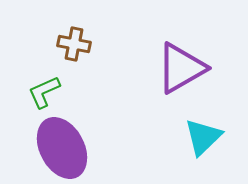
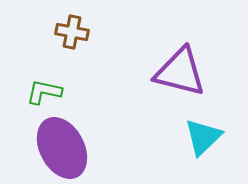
brown cross: moved 2 px left, 12 px up
purple triangle: moved 1 px left, 4 px down; rotated 44 degrees clockwise
green L-shape: rotated 36 degrees clockwise
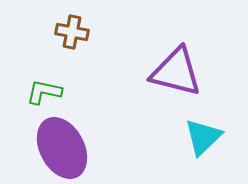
purple triangle: moved 4 px left
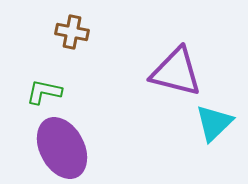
cyan triangle: moved 11 px right, 14 px up
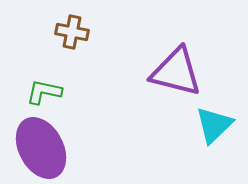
cyan triangle: moved 2 px down
purple ellipse: moved 21 px left
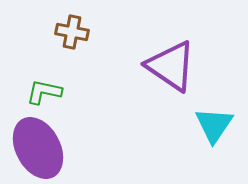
purple triangle: moved 5 px left, 6 px up; rotated 20 degrees clockwise
cyan triangle: rotated 12 degrees counterclockwise
purple ellipse: moved 3 px left
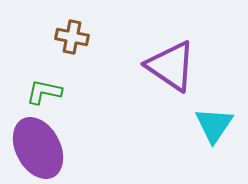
brown cross: moved 5 px down
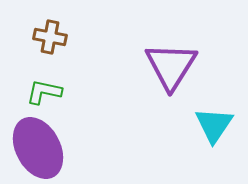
brown cross: moved 22 px left
purple triangle: rotated 28 degrees clockwise
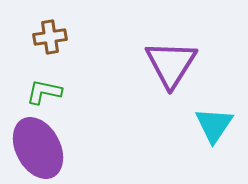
brown cross: rotated 20 degrees counterclockwise
purple triangle: moved 2 px up
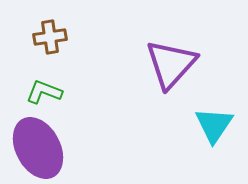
purple triangle: rotated 10 degrees clockwise
green L-shape: rotated 9 degrees clockwise
